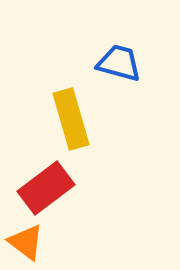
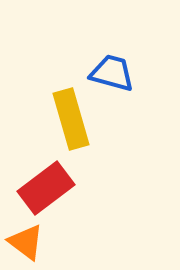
blue trapezoid: moved 7 px left, 10 px down
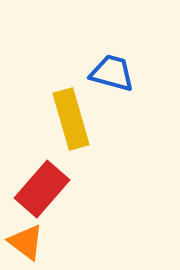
red rectangle: moved 4 px left, 1 px down; rotated 12 degrees counterclockwise
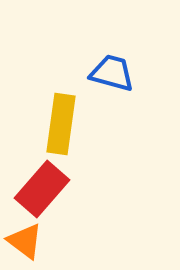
yellow rectangle: moved 10 px left, 5 px down; rotated 24 degrees clockwise
orange triangle: moved 1 px left, 1 px up
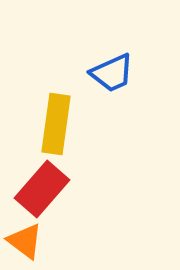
blue trapezoid: rotated 141 degrees clockwise
yellow rectangle: moved 5 px left
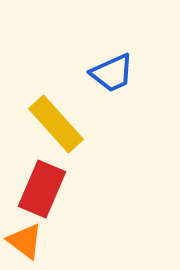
yellow rectangle: rotated 50 degrees counterclockwise
red rectangle: rotated 18 degrees counterclockwise
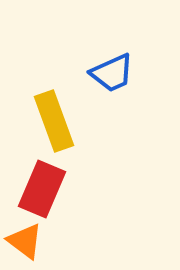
yellow rectangle: moved 2 px left, 3 px up; rotated 22 degrees clockwise
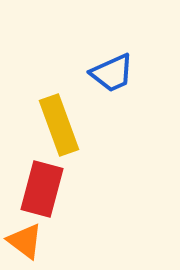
yellow rectangle: moved 5 px right, 4 px down
red rectangle: rotated 8 degrees counterclockwise
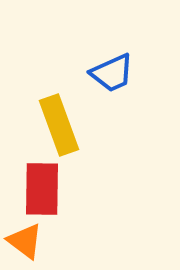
red rectangle: rotated 14 degrees counterclockwise
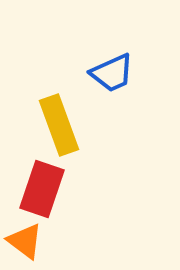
red rectangle: rotated 18 degrees clockwise
